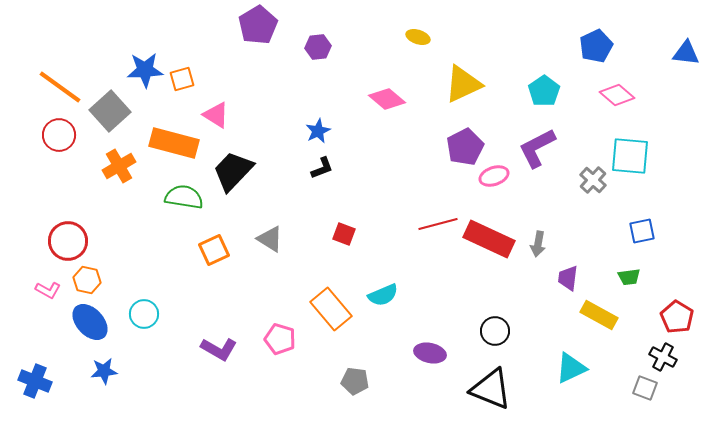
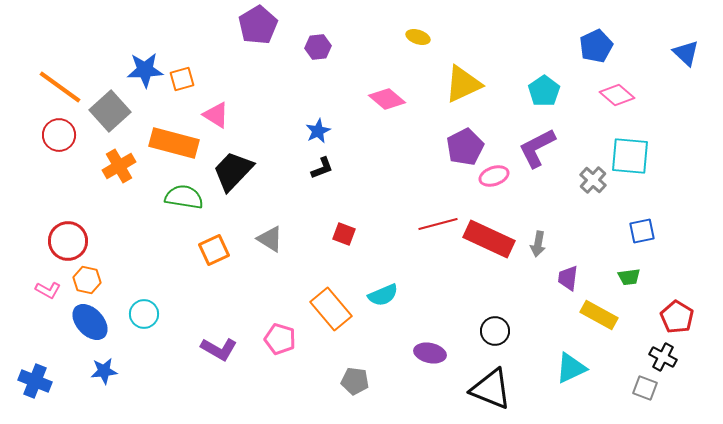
blue triangle at (686, 53): rotated 36 degrees clockwise
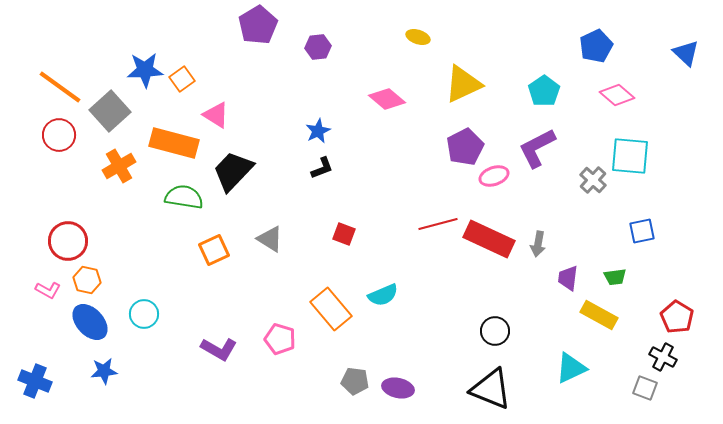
orange square at (182, 79): rotated 20 degrees counterclockwise
green trapezoid at (629, 277): moved 14 px left
purple ellipse at (430, 353): moved 32 px left, 35 px down
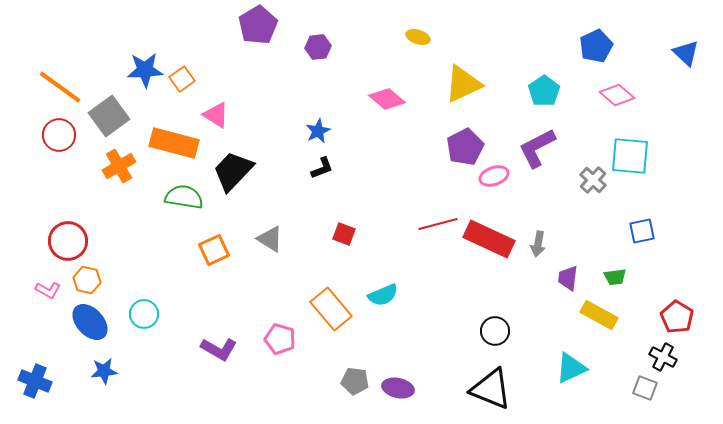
gray square at (110, 111): moved 1 px left, 5 px down; rotated 6 degrees clockwise
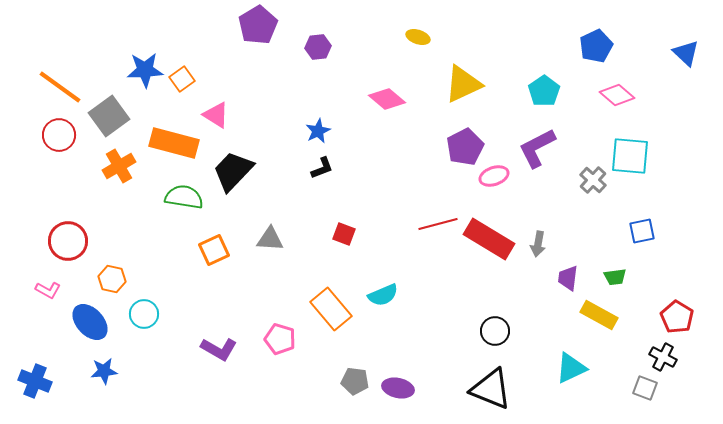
gray triangle at (270, 239): rotated 28 degrees counterclockwise
red rectangle at (489, 239): rotated 6 degrees clockwise
orange hexagon at (87, 280): moved 25 px right, 1 px up
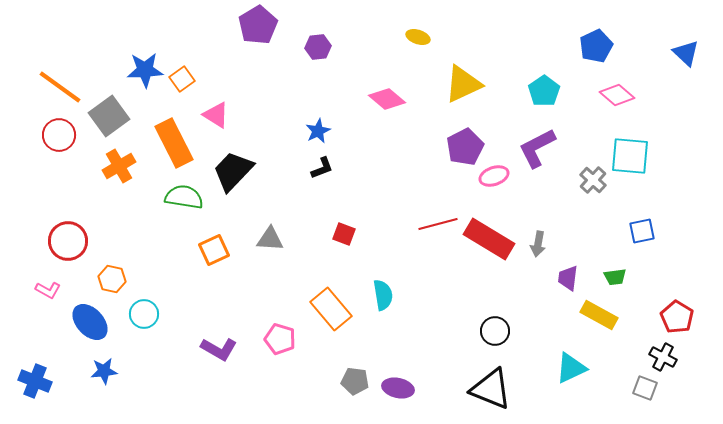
orange rectangle at (174, 143): rotated 48 degrees clockwise
cyan semicircle at (383, 295): rotated 76 degrees counterclockwise
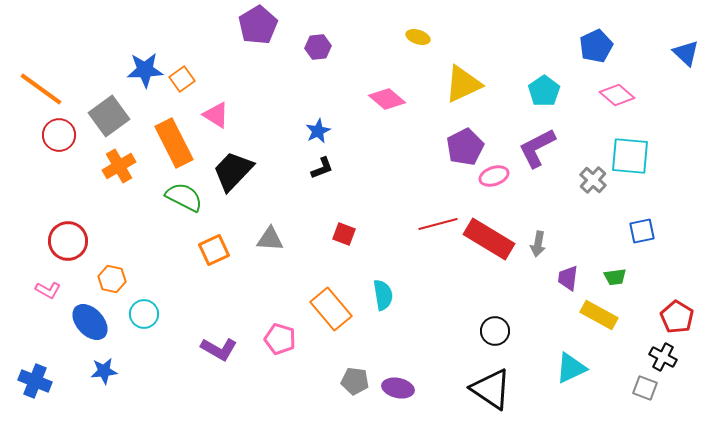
orange line at (60, 87): moved 19 px left, 2 px down
green semicircle at (184, 197): rotated 18 degrees clockwise
black triangle at (491, 389): rotated 12 degrees clockwise
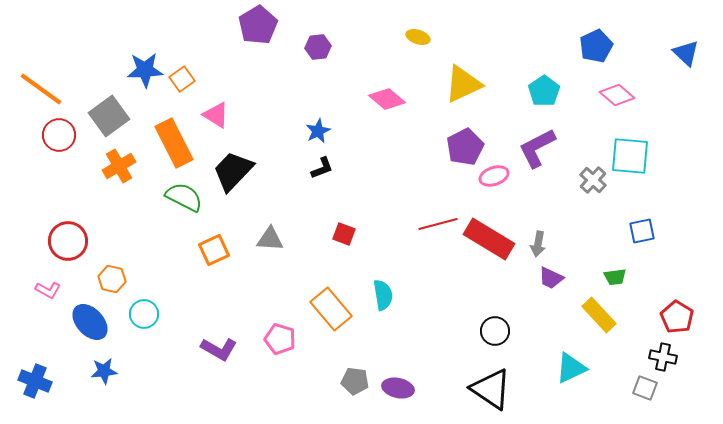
purple trapezoid at (568, 278): moved 17 px left; rotated 72 degrees counterclockwise
yellow rectangle at (599, 315): rotated 18 degrees clockwise
black cross at (663, 357): rotated 16 degrees counterclockwise
